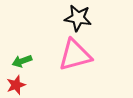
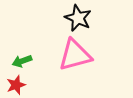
black star: rotated 16 degrees clockwise
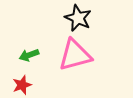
green arrow: moved 7 px right, 6 px up
red star: moved 6 px right
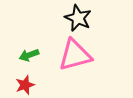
red star: moved 3 px right
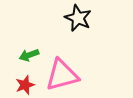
pink triangle: moved 13 px left, 20 px down
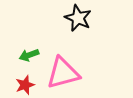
pink triangle: moved 1 px right, 2 px up
